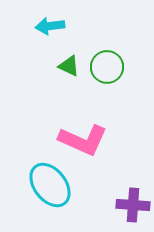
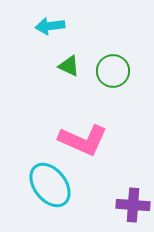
green circle: moved 6 px right, 4 px down
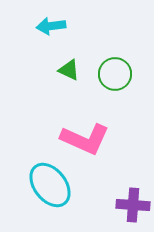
cyan arrow: moved 1 px right
green triangle: moved 4 px down
green circle: moved 2 px right, 3 px down
pink L-shape: moved 2 px right, 1 px up
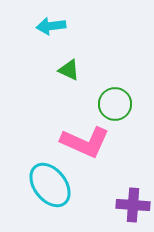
green circle: moved 30 px down
pink L-shape: moved 3 px down
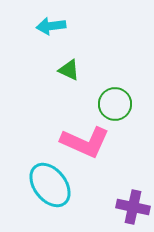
purple cross: moved 2 px down; rotated 8 degrees clockwise
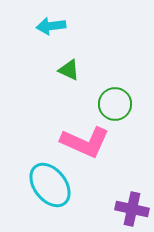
purple cross: moved 1 px left, 2 px down
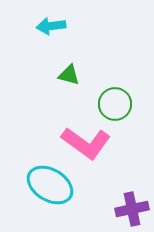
green triangle: moved 5 px down; rotated 10 degrees counterclockwise
pink L-shape: moved 1 px right, 1 px down; rotated 12 degrees clockwise
cyan ellipse: rotated 21 degrees counterclockwise
purple cross: rotated 24 degrees counterclockwise
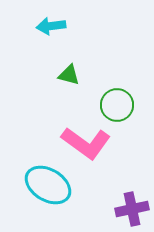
green circle: moved 2 px right, 1 px down
cyan ellipse: moved 2 px left
